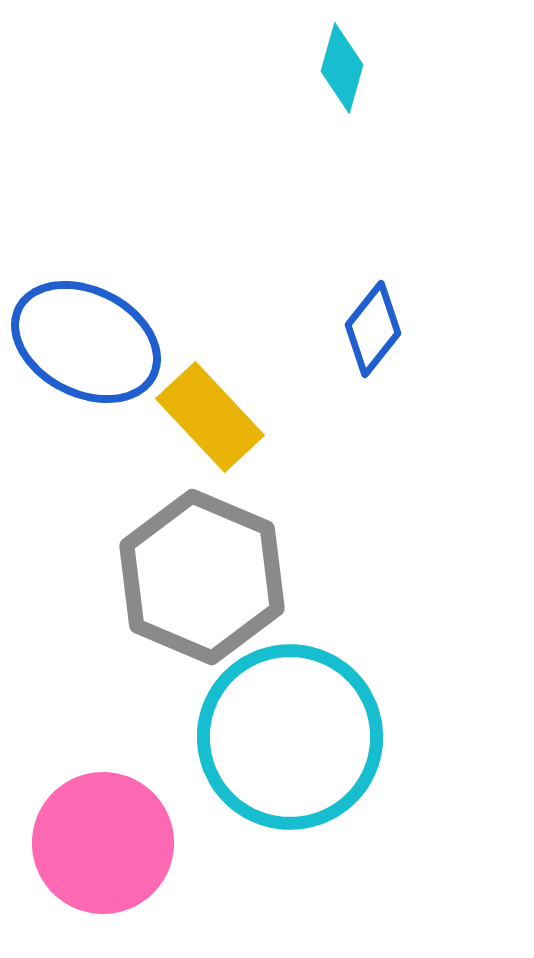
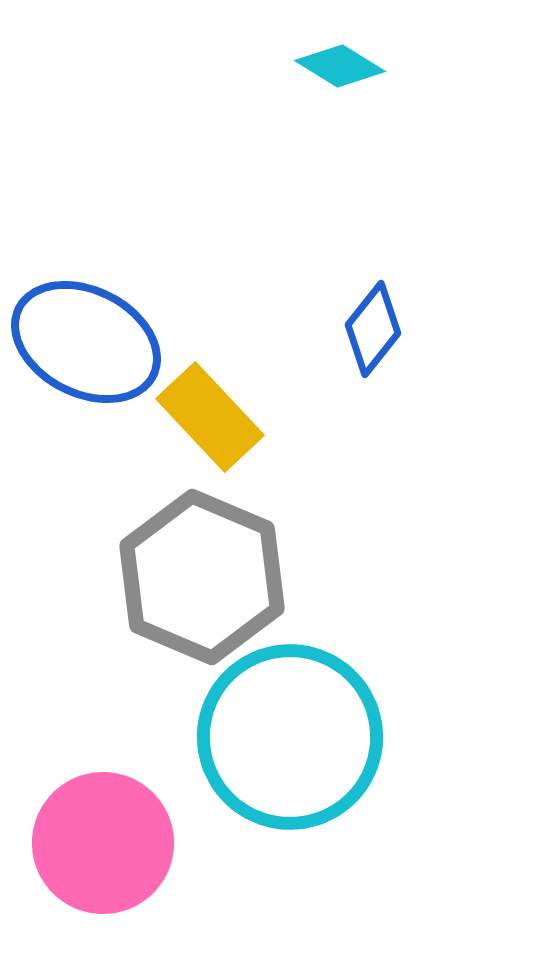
cyan diamond: moved 2 px left, 2 px up; rotated 74 degrees counterclockwise
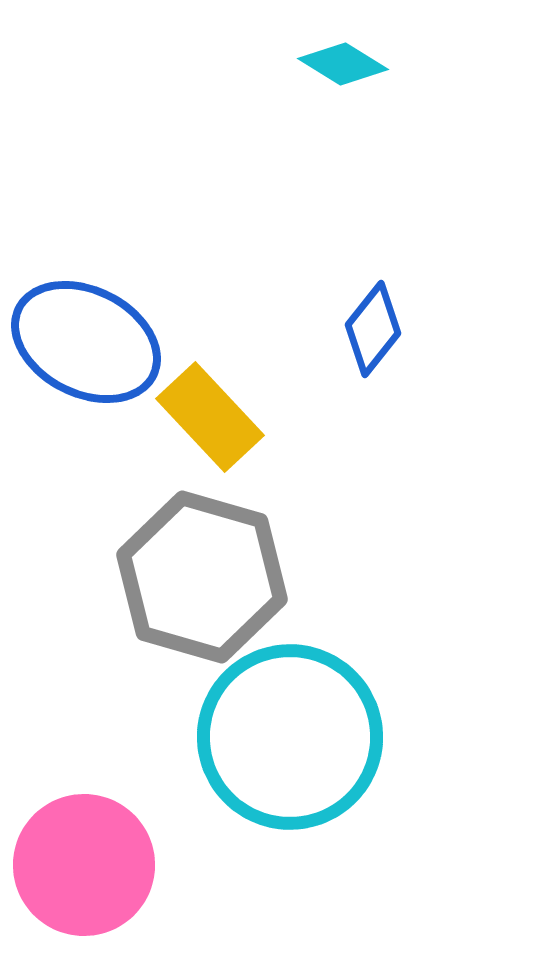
cyan diamond: moved 3 px right, 2 px up
gray hexagon: rotated 7 degrees counterclockwise
pink circle: moved 19 px left, 22 px down
